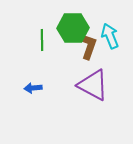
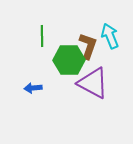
green hexagon: moved 4 px left, 32 px down
green line: moved 4 px up
purple triangle: moved 2 px up
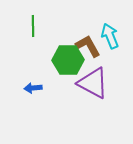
green line: moved 9 px left, 10 px up
brown L-shape: rotated 48 degrees counterclockwise
green hexagon: moved 1 px left
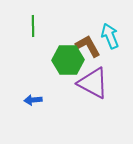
blue arrow: moved 12 px down
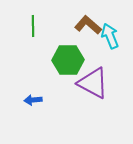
brown L-shape: moved 21 px up; rotated 20 degrees counterclockwise
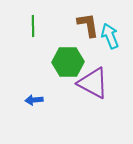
brown L-shape: rotated 40 degrees clockwise
green hexagon: moved 2 px down
blue arrow: moved 1 px right
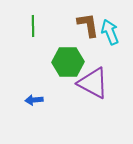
cyan arrow: moved 4 px up
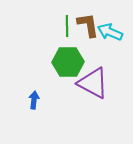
green line: moved 34 px right
cyan arrow: rotated 45 degrees counterclockwise
blue arrow: rotated 102 degrees clockwise
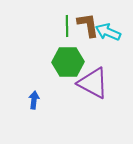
cyan arrow: moved 2 px left
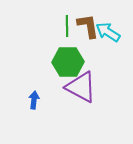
brown L-shape: moved 1 px down
cyan arrow: rotated 10 degrees clockwise
purple triangle: moved 12 px left, 4 px down
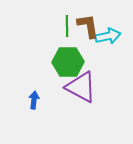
cyan arrow: moved 4 px down; rotated 135 degrees clockwise
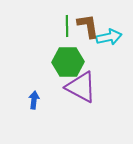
cyan arrow: moved 1 px right, 1 px down
